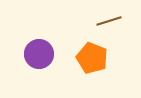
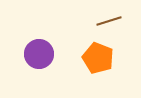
orange pentagon: moved 6 px right
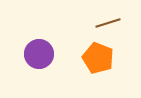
brown line: moved 1 px left, 2 px down
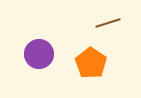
orange pentagon: moved 7 px left, 5 px down; rotated 12 degrees clockwise
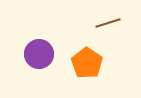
orange pentagon: moved 4 px left
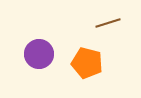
orange pentagon: rotated 20 degrees counterclockwise
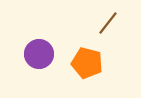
brown line: rotated 35 degrees counterclockwise
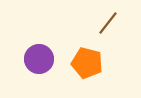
purple circle: moved 5 px down
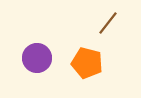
purple circle: moved 2 px left, 1 px up
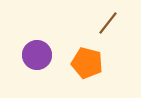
purple circle: moved 3 px up
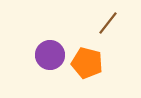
purple circle: moved 13 px right
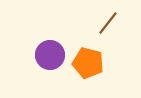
orange pentagon: moved 1 px right
